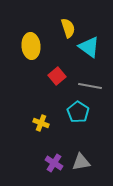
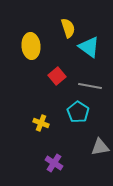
gray triangle: moved 19 px right, 15 px up
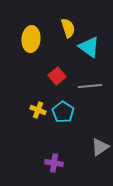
yellow ellipse: moved 7 px up; rotated 10 degrees clockwise
gray line: rotated 15 degrees counterclockwise
cyan pentagon: moved 15 px left
yellow cross: moved 3 px left, 13 px up
gray triangle: rotated 24 degrees counterclockwise
purple cross: rotated 24 degrees counterclockwise
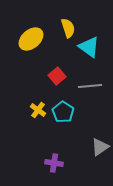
yellow ellipse: rotated 45 degrees clockwise
yellow cross: rotated 14 degrees clockwise
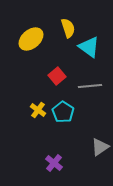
purple cross: rotated 30 degrees clockwise
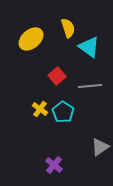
yellow cross: moved 2 px right, 1 px up
purple cross: moved 2 px down
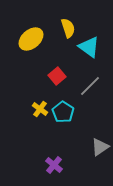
gray line: rotated 40 degrees counterclockwise
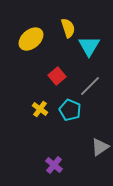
cyan triangle: moved 1 px up; rotated 25 degrees clockwise
cyan pentagon: moved 7 px right, 2 px up; rotated 10 degrees counterclockwise
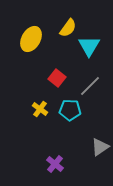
yellow semicircle: rotated 54 degrees clockwise
yellow ellipse: rotated 20 degrees counterclockwise
red square: moved 2 px down; rotated 12 degrees counterclockwise
cyan pentagon: rotated 20 degrees counterclockwise
purple cross: moved 1 px right, 1 px up
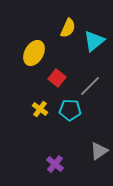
yellow semicircle: rotated 12 degrees counterclockwise
yellow ellipse: moved 3 px right, 14 px down
cyan triangle: moved 5 px right, 5 px up; rotated 20 degrees clockwise
gray triangle: moved 1 px left, 4 px down
